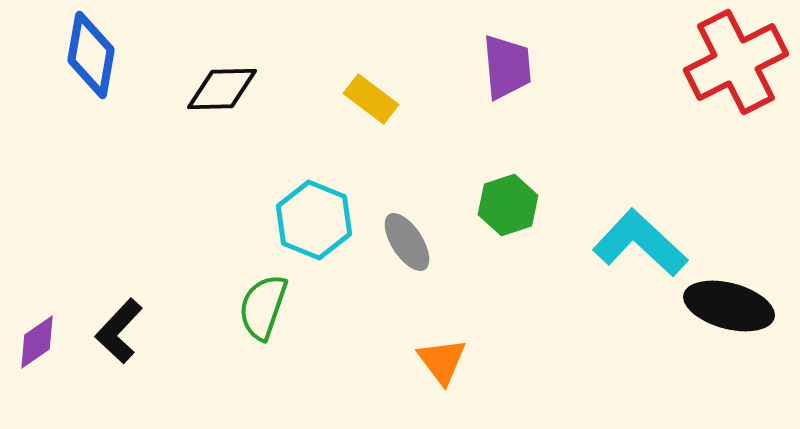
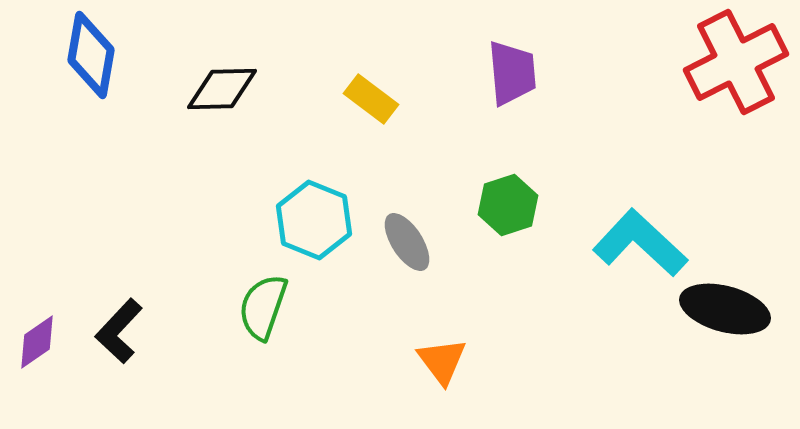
purple trapezoid: moved 5 px right, 6 px down
black ellipse: moved 4 px left, 3 px down
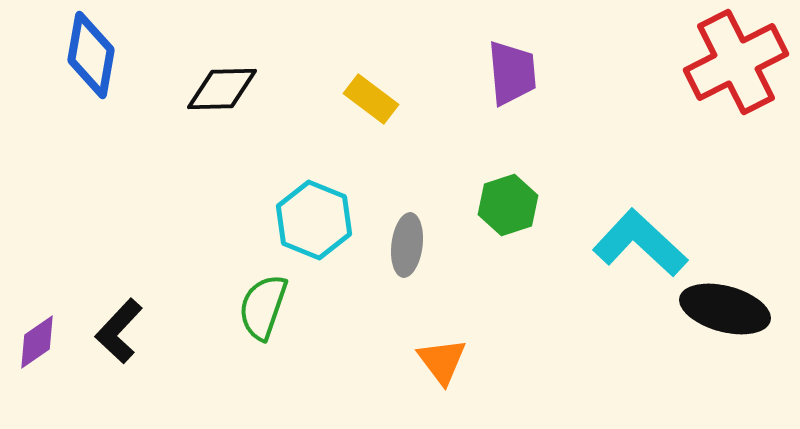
gray ellipse: moved 3 px down; rotated 40 degrees clockwise
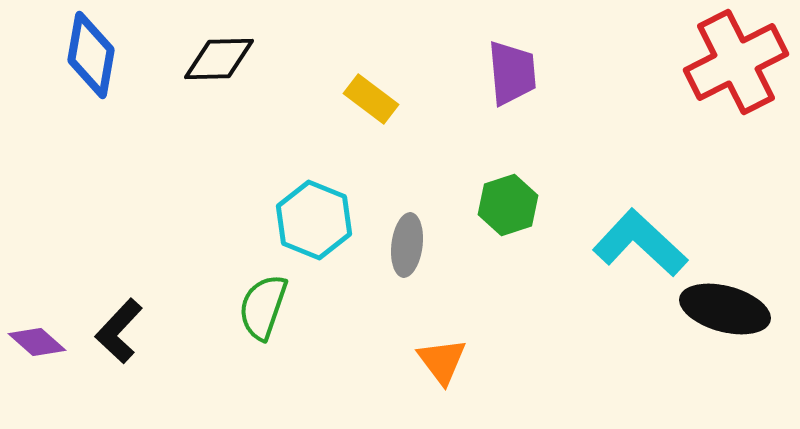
black diamond: moved 3 px left, 30 px up
purple diamond: rotated 76 degrees clockwise
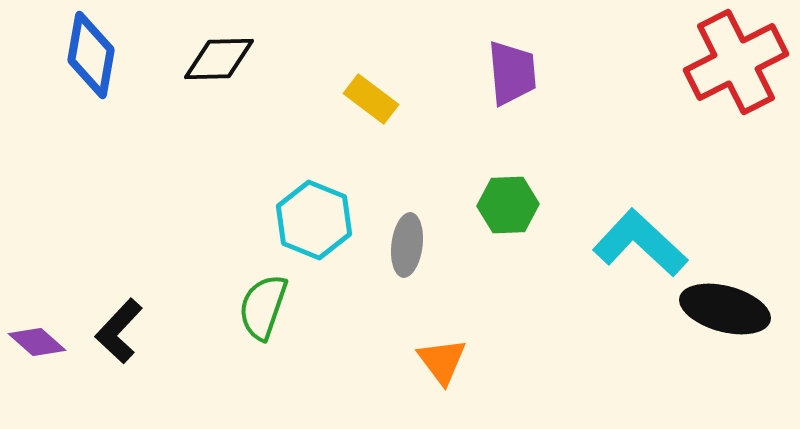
green hexagon: rotated 16 degrees clockwise
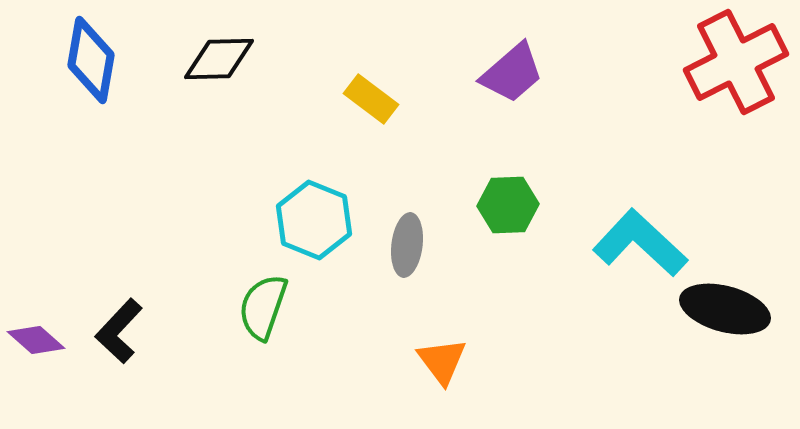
blue diamond: moved 5 px down
purple trapezoid: rotated 54 degrees clockwise
purple diamond: moved 1 px left, 2 px up
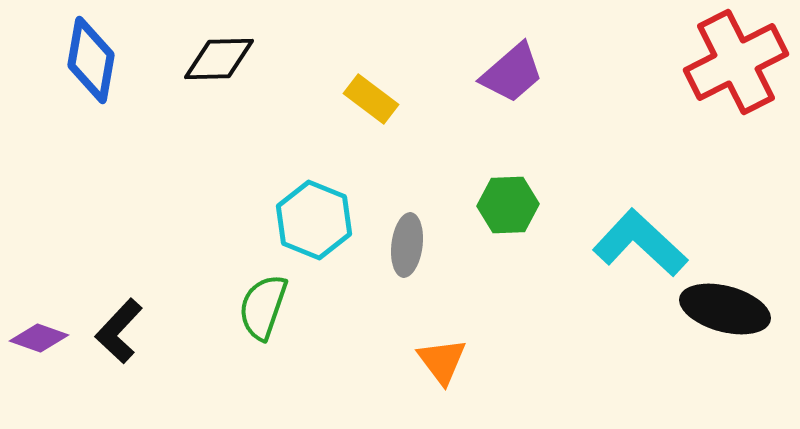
purple diamond: moved 3 px right, 2 px up; rotated 22 degrees counterclockwise
